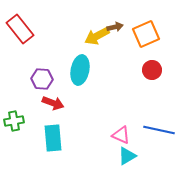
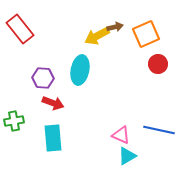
red circle: moved 6 px right, 6 px up
purple hexagon: moved 1 px right, 1 px up
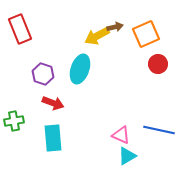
red rectangle: rotated 16 degrees clockwise
cyan ellipse: moved 1 px up; rotated 8 degrees clockwise
purple hexagon: moved 4 px up; rotated 15 degrees clockwise
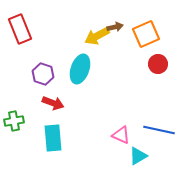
cyan triangle: moved 11 px right
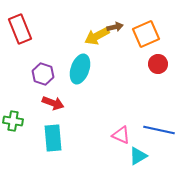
green cross: moved 1 px left; rotated 18 degrees clockwise
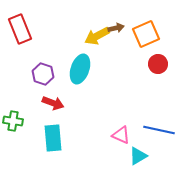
brown arrow: moved 1 px right, 1 px down
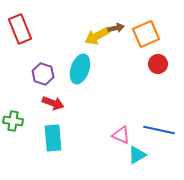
cyan triangle: moved 1 px left, 1 px up
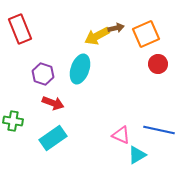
cyan rectangle: rotated 60 degrees clockwise
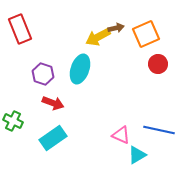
yellow arrow: moved 1 px right, 1 px down
green cross: rotated 18 degrees clockwise
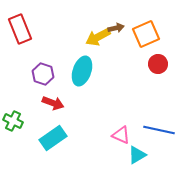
cyan ellipse: moved 2 px right, 2 px down
